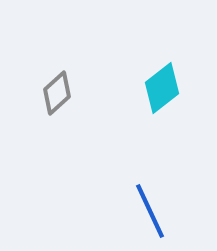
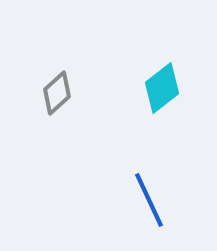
blue line: moved 1 px left, 11 px up
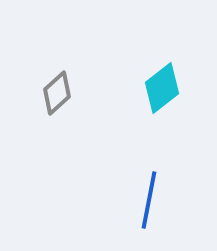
blue line: rotated 36 degrees clockwise
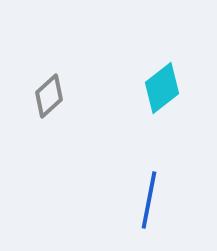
gray diamond: moved 8 px left, 3 px down
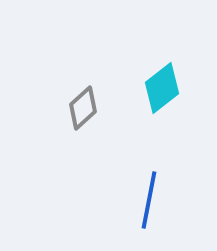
gray diamond: moved 34 px right, 12 px down
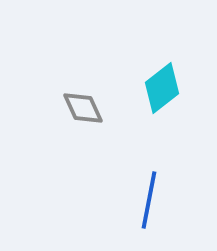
gray diamond: rotated 72 degrees counterclockwise
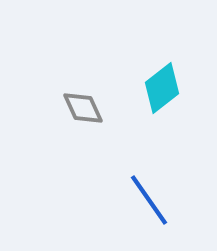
blue line: rotated 46 degrees counterclockwise
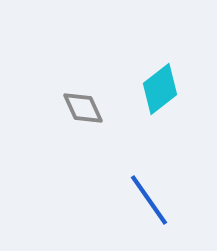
cyan diamond: moved 2 px left, 1 px down
